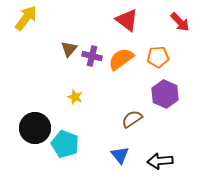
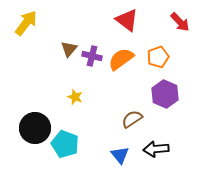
yellow arrow: moved 5 px down
orange pentagon: rotated 15 degrees counterclockwise
black arrow: moved 4 px left, 12 px up
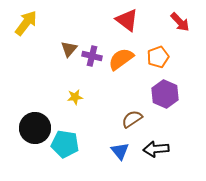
yellow star: rotated 28 degrees counterclockwise
cyan pentagon: rotated 12 degrees counterclockwise
blue triangle: moved 4 px up
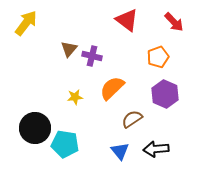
red arrow: moved 6 px left
orange semicircle: moved 9 px left, 29 px down; rotated 8 degrees counterclockwise
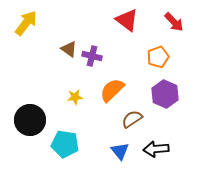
brown triangle: rotated 36 degrees counterclockwise
orange semicircle: moved 2 px down
black circle: moved 5 px left, 8 px up
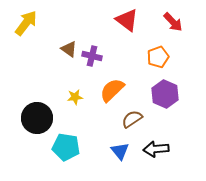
red arrow: moved 1 px left
black circle: moved 7 px right, 2 px up
cyan pentagon: moved 1 px right, 3 px down
